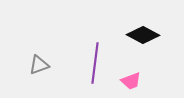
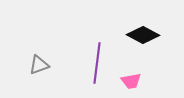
purple line: moved 2 px right
pink trapezoid: rotated 10 degrees clockwise
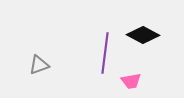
purple line: moved 8 px right, 10 px up
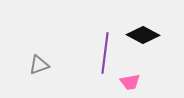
pink trapezoid: moved 1 px left, 1 px down
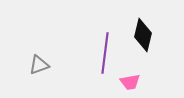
black diamond: rotated 76 degrees clockwise
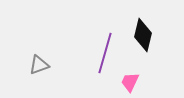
purple line: rotated 9 degrees clockwise
pink trapezoid: rotated 125 degrees clockwise
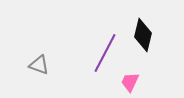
purple line: rotated 12 degrees clockwise
gray triangle: rotated 40 degrees clockwise
